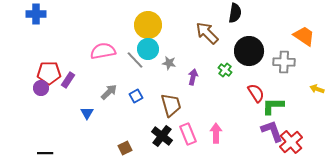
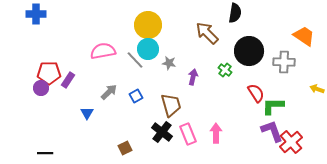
black cross: moved 4 px up
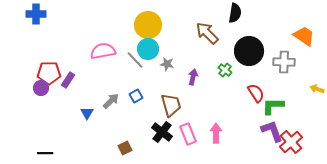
gray star: moved 2 px left, 1 px down
gray arrow: moved 2 px right, 9 px down
